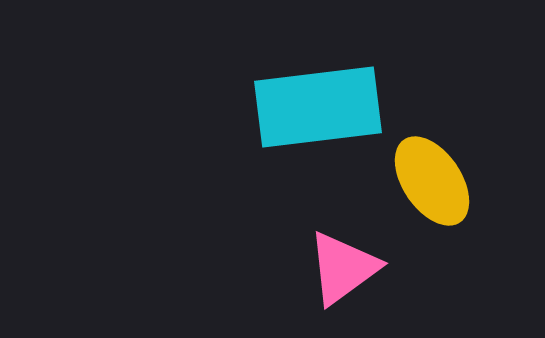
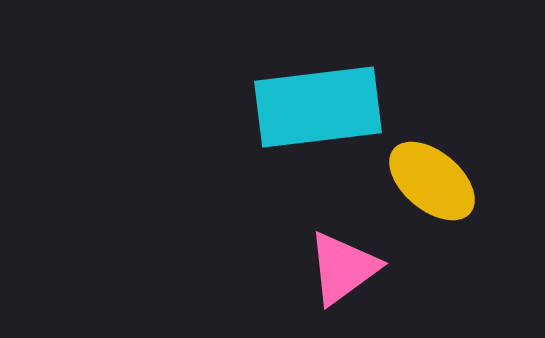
yellow ellipse: rotated 16 degrees counterclockwise
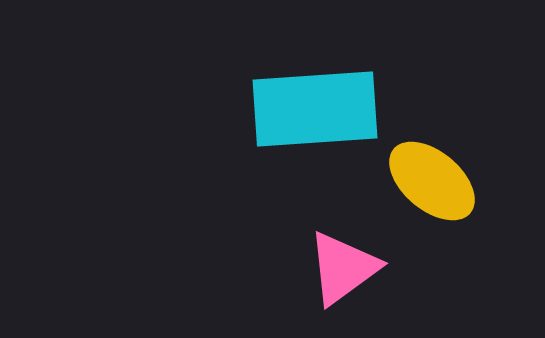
cyan rectangle: moved 3 px left, 2 px down; rotated 3 degrees clockwise
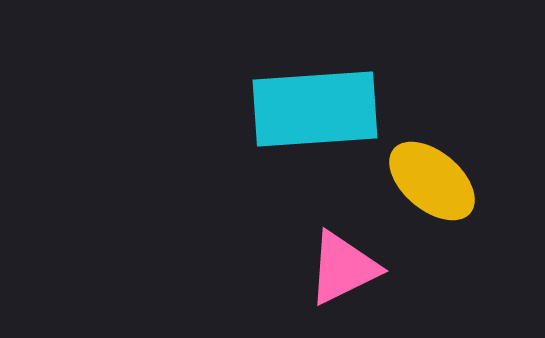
pink triangle: rotated 10 degrees clockwise
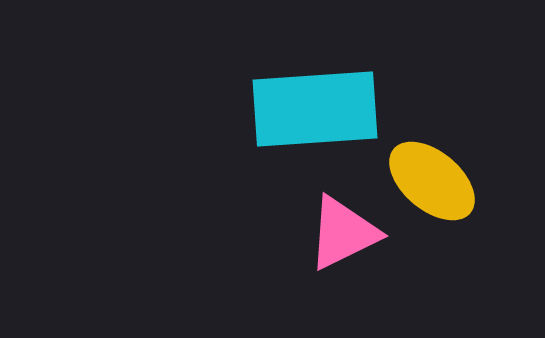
pink triangle: moved 35 px up
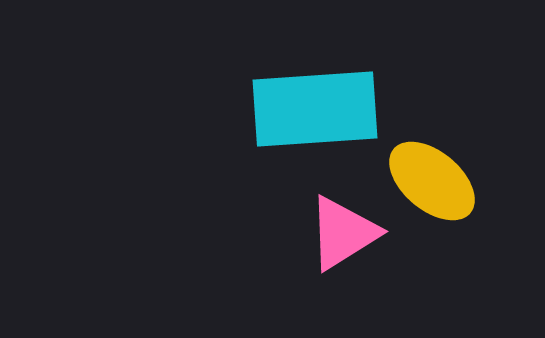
pink triangle: rotated 6 degrees counterclockwise
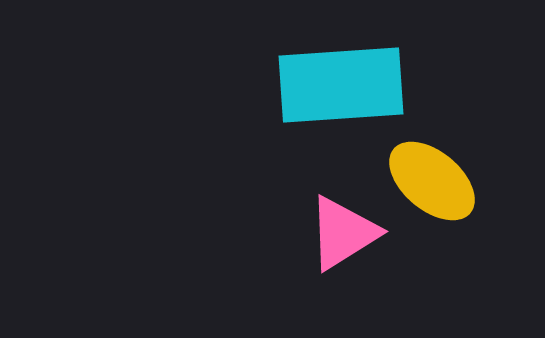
cyan rectangle: moved 26 px right, 24 px up
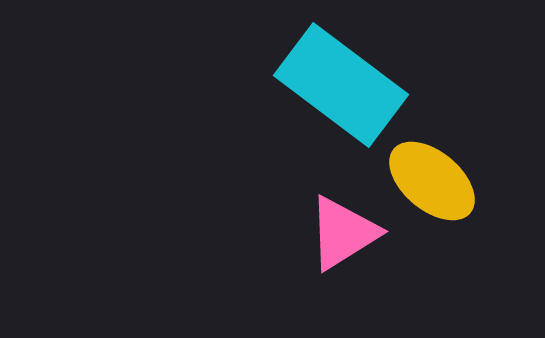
cyan rectangle: rotated 41 degrees clockwise
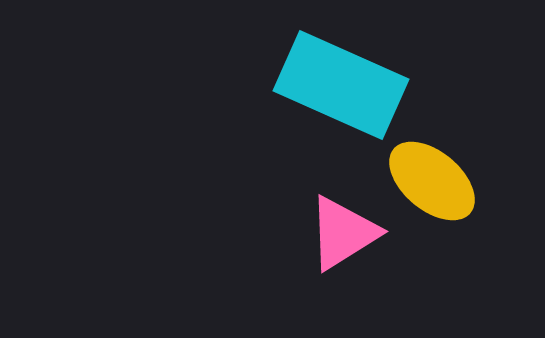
cyan rectangle: rotated 13 degrees counterclockwise
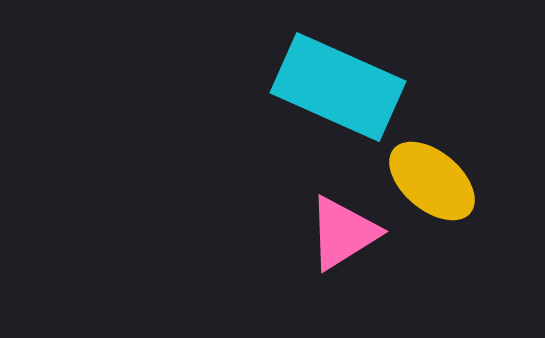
cyan rectangle: moved 3 px left, 2 px down
